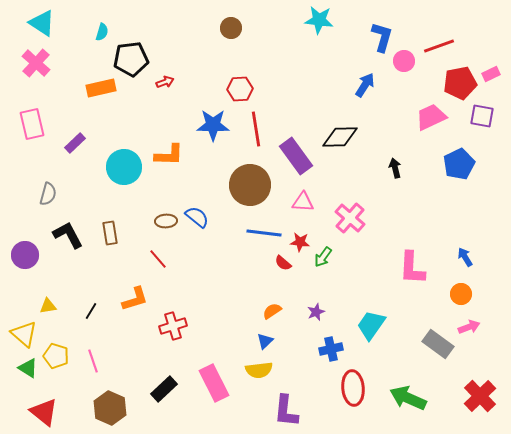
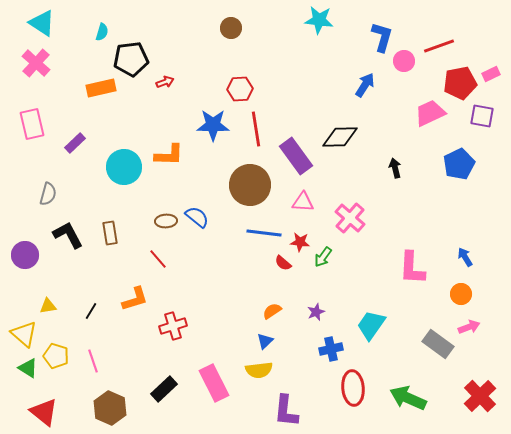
pink trapezoid at (431, 117): moved 1 px left, 4 px up
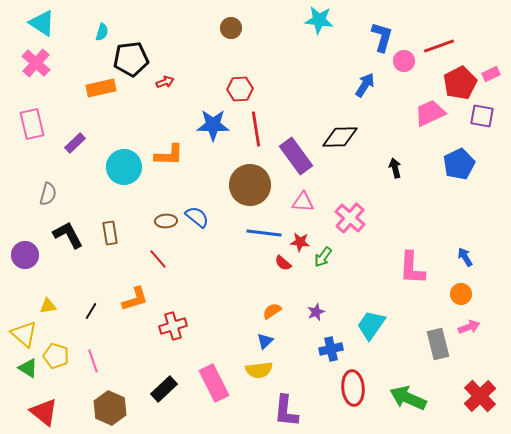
red pentagon at (460, 83): rotated 16 degrees counterclockwise
gray rectangle at (438, 344): rotated 40 degrees clockwise
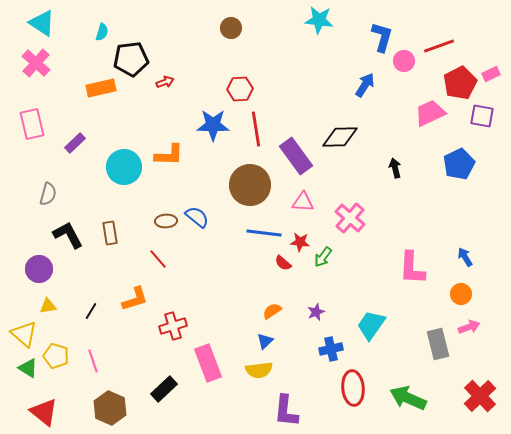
purple circle at (25, 255): moved 14 px right, 14 px down
pink rectangle at (214, 383): moved 6 px left, 20 px up; rotated 6 degrees clockwise
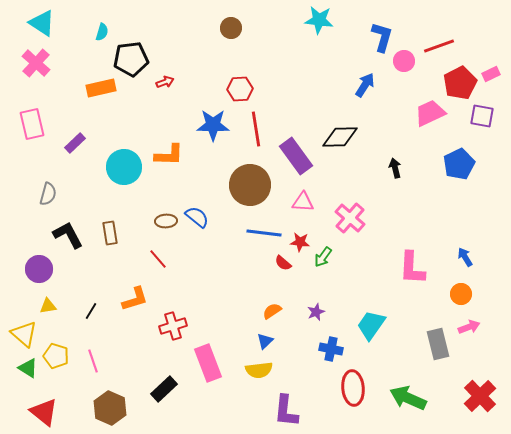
blue cross at (331, 349): rotated 25 degrees clockwise
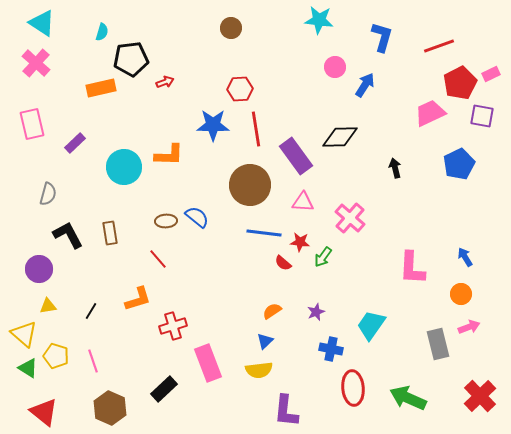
pink circle at (404, 61): moved 69 px left, 6 px down
orange L-shape at (135, 299): moved 3 px right
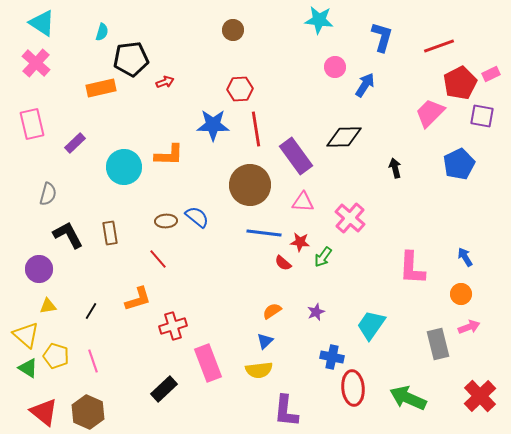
brown circle at (231, 28): moved 2 px right, 2 px down
pink trapezoid at (430, 113): rotated 20 degrees counterclockwise
black diamond at (340, 137): moved 4 px right
yellow triangle at (24, 334): moved 2 px right, 1 px down
blue cross at (331, 349): moved 1 px right, 8 px down
brown hexagon at (110, 408): moved 22 px left, 4 px down
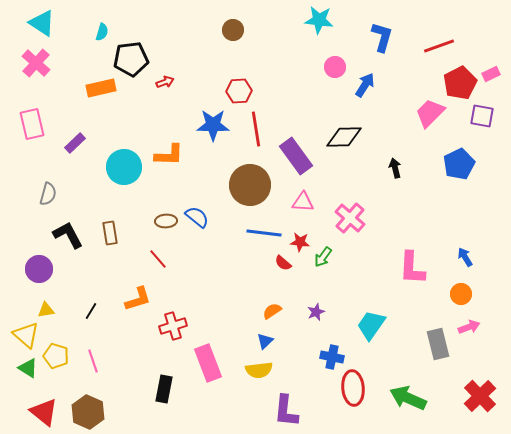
red hexagon at (240, 89): moved 1 px left, 2 px down
yellow triangle at (48, 306): moved 2 px left, 4 px down
black rectangle at (164, 389): rotated 36 degrees counterclockwise
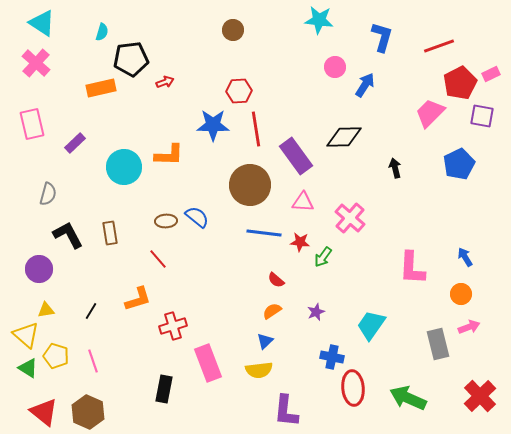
red semicircle at (283, 263): moved 7 px left, 17 px down
